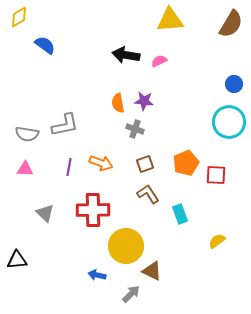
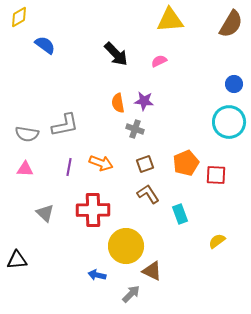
black arrow: moved 10 px left, 1 px up; rotated 144 degrees counterclockwise
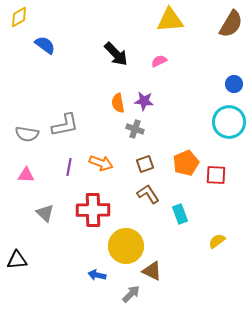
pink triangle: moved 1 px right, 6 px down
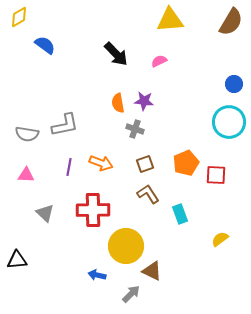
brown semicircle: moved 2 px up
yellow semicircle: moved 3 px right, 2 px up
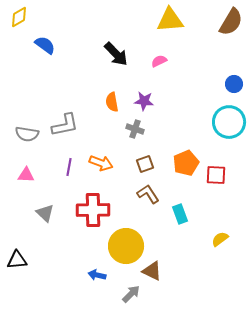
orange semicircle: moved 6 px left, 1 px up
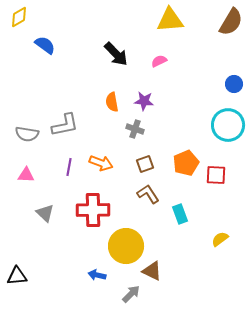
cyan circle: moved 1 px left, 3 px down
black triangle: moved 16 px down
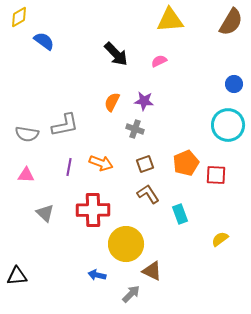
blue semicircle: moved 1 px left, 4 px up
orange semicircle: rotated 36 degrees clockwise
yellow circle: moved 2 px up
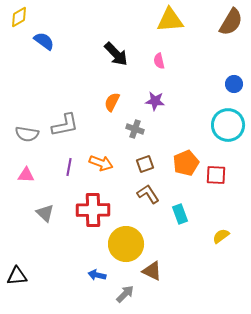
pink semicircle: rotated 77 degrees counterclockwise
purple star: moved 11 px right
yellow semicircle: moved 1 px right, 3 px up
gray arrow: moved 6 px left
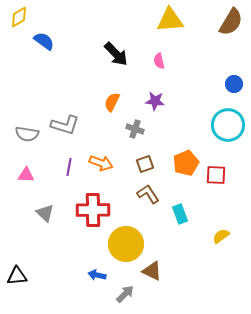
gray L-shape: rotated 28 degrees clockwise
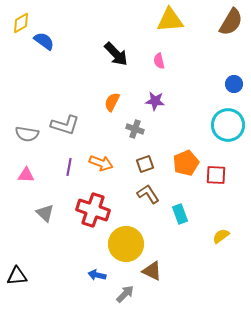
yellow diamond: moved 2 px right, 6 px down
red cross: rotated 20 degrees clockwise
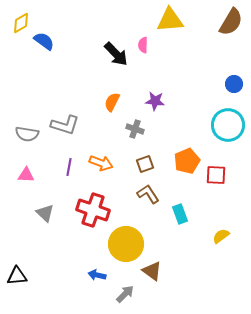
pink semicircle: moved 16 px left, 16 px up; rotated 14 degrees clockwise
orange pentagon: moved 1 px right, 2 px up
brown triangle: rotated 10 degrees clockwise
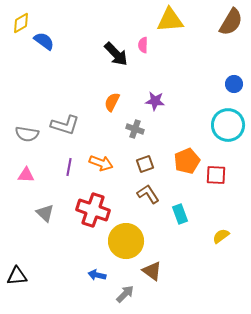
yellow circle: moved 3 px up
